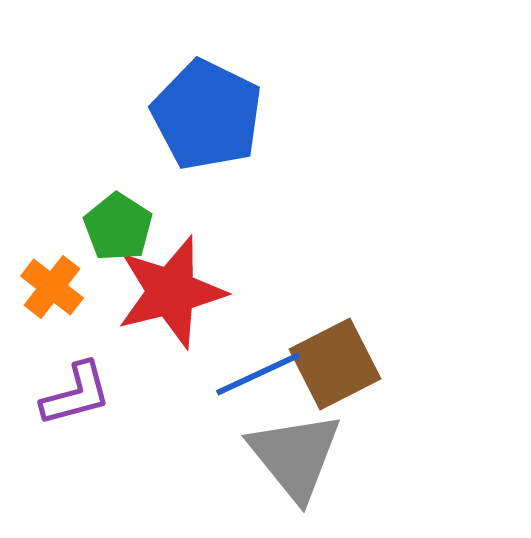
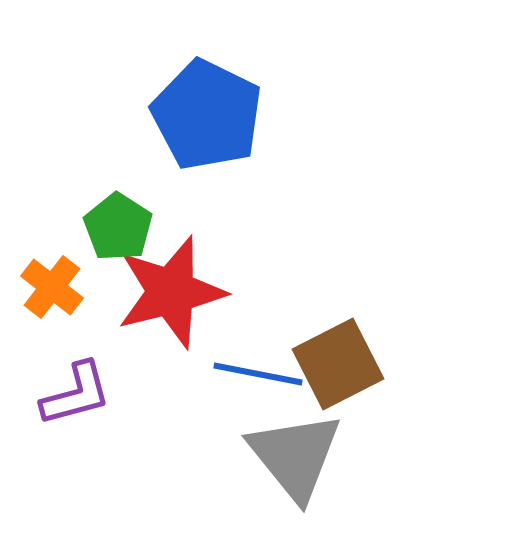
brown square: moved 3 px right
blue line: rotated 36 degrees clockwise
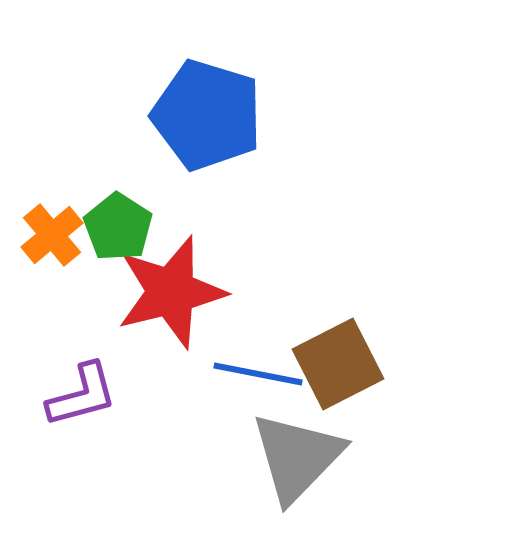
blue pentagon: rotated 9 degrees counterclockwise
orange cross: moved 52 px up; rotated 12 degrees clockwise
purple L-shape: moved 6 px right, 1 px down
gray triangle: moved 2 px right, 1 px down; rotated 23 degrees clockwise
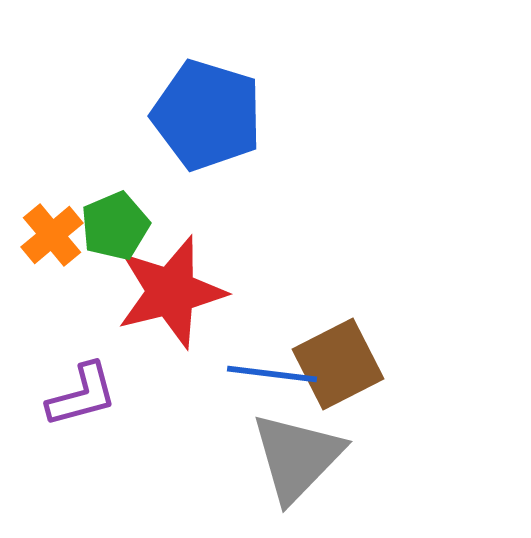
green pentagon: moved 3 px left, 1 px up; rotated 16 degrees clockwise
blue line: moved 14 px right; rotated 4 degrees counterclockwise
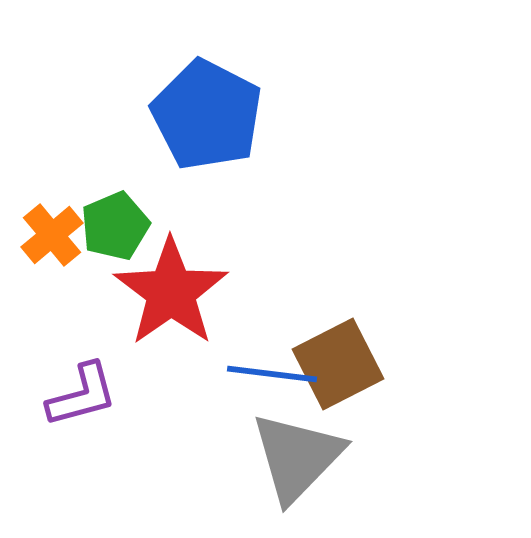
blue pentagon: rotated 10 degrees clockwise
red star: rotated 21 degrees counterclockwise
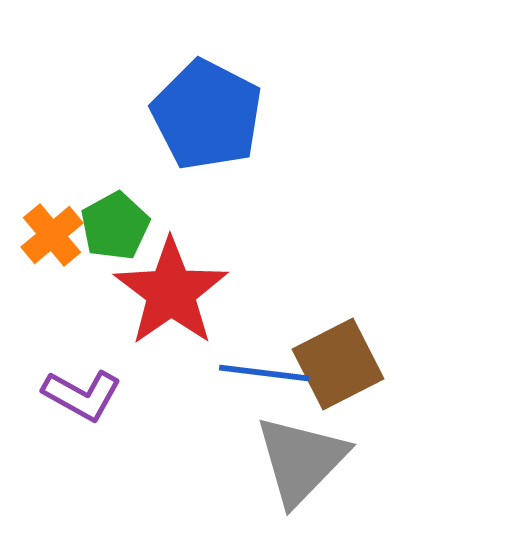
green pentagon: rotated 6 degrees counterclockwise
blue line: moved 8 px left, 1 px up
purple L-shape: rotated 44 degrees clockwise
gray triangle: moved 4 px right, 3 px down
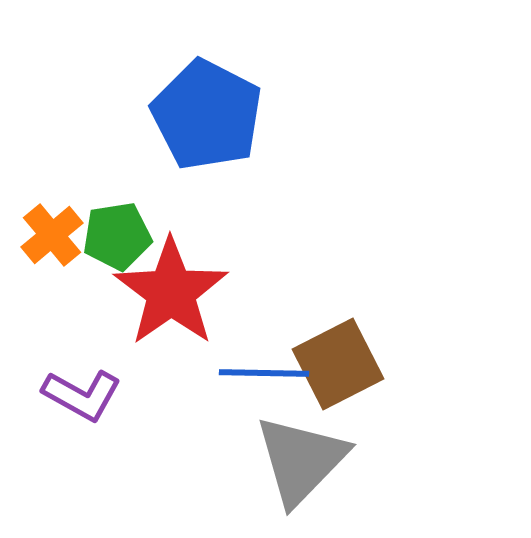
green pentagon: moved 2 px right, 10 px down; rotated 20 degrees clockwise
blue line: rotated 6 degrees counterclockwise
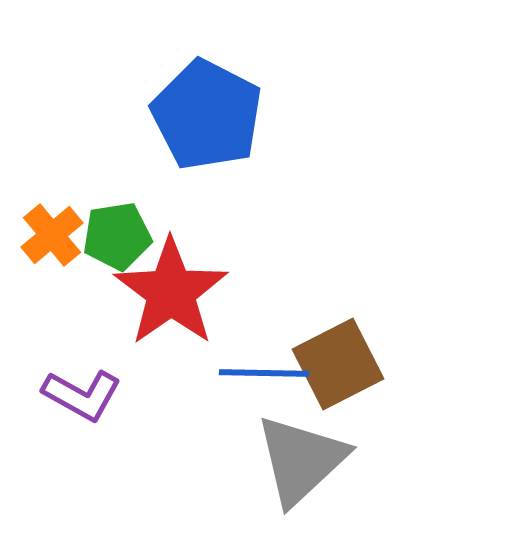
gray triangle: rotated 3 degrees clockwise
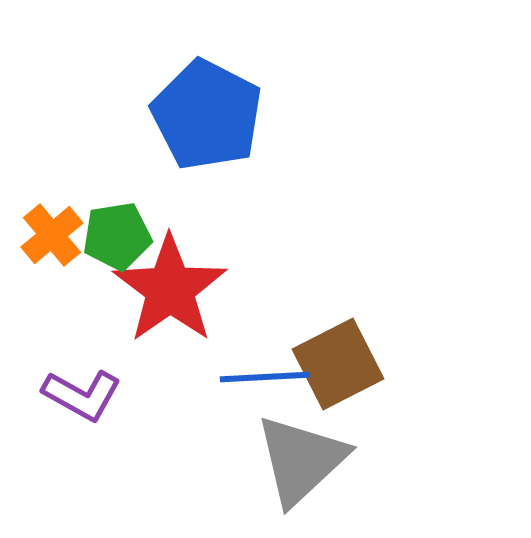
red star: moved 1 px left, 3 px up
blue line: moved 1 px right, 4 px down; rotated 4 degrees counterclockwise
